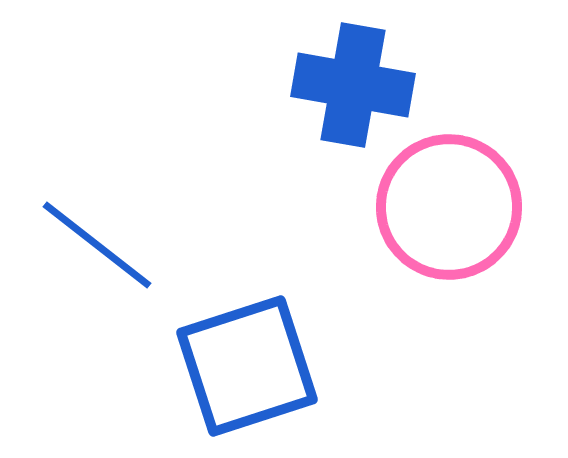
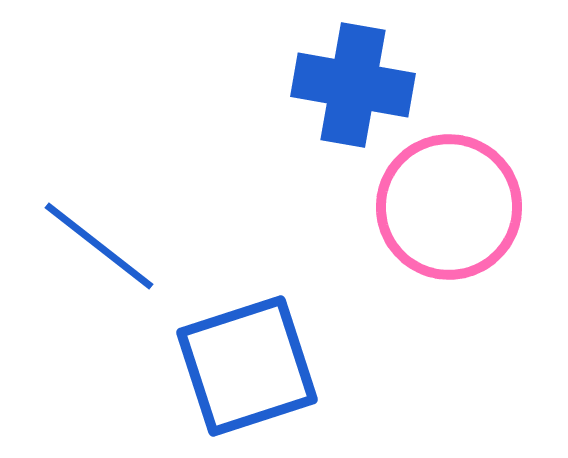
blue line: moved 2 px right, 1 px down
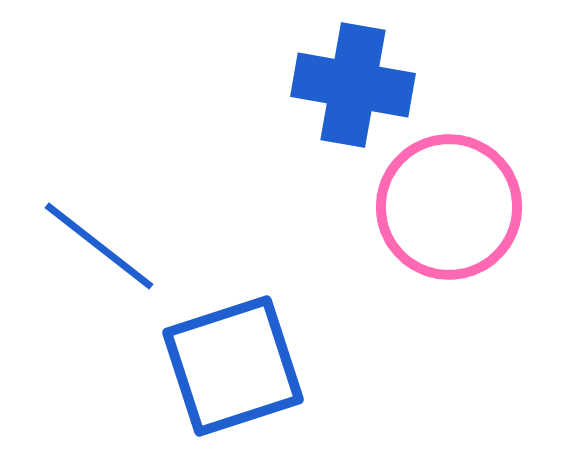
blue square: moved 14 px left
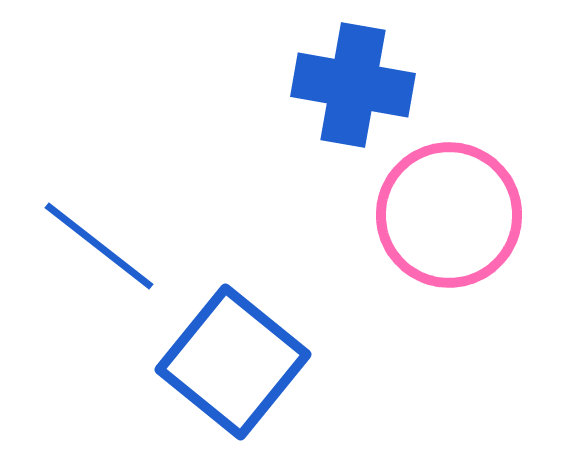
pink circle: moved 8 px down
blue square: moved 4 px up; rotated 33 degrees counterclockwise
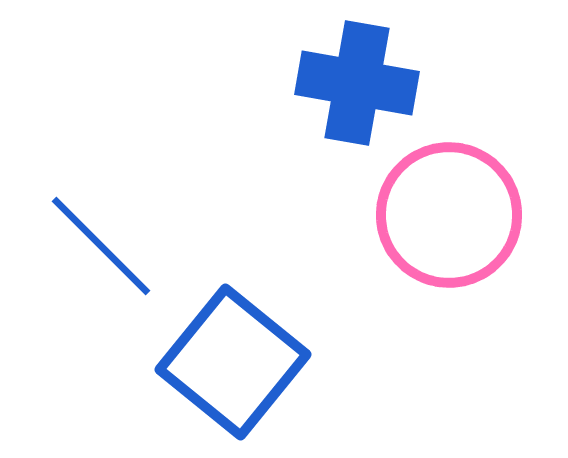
blue cross: moved 4 px right, 2 px up
blue line: moved 2 px right; rotated 7 degrees clockwise
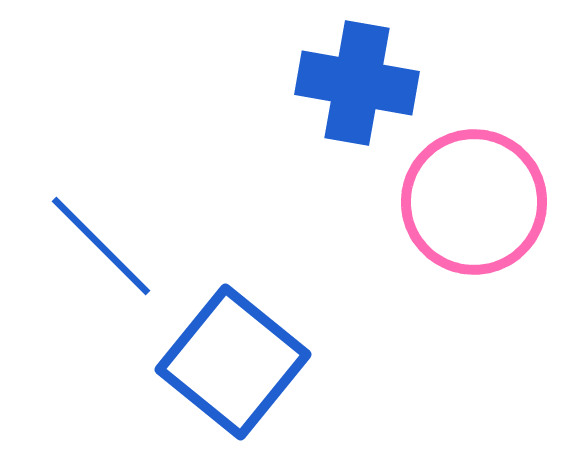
pink circle: moved 25 px right, 13 px up
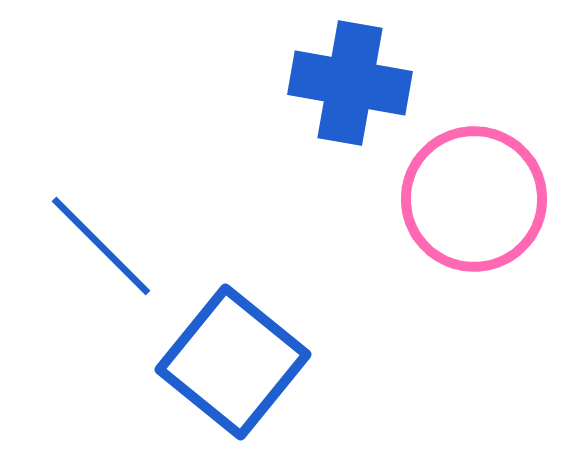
blue cross: moved 7 px left
pink circle: moved 3 px up
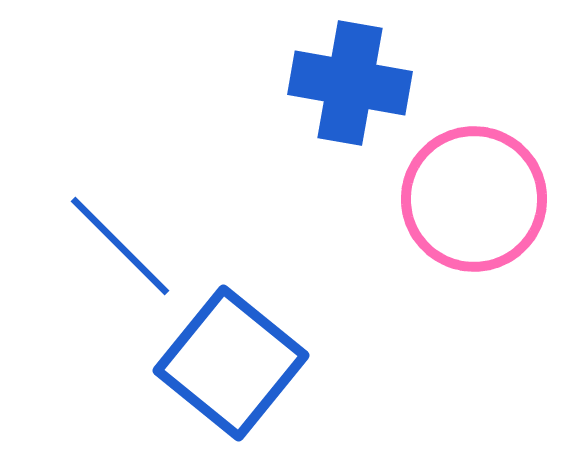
blue line: moved 19 px right
blue square: moved 2 px left, 1 px down
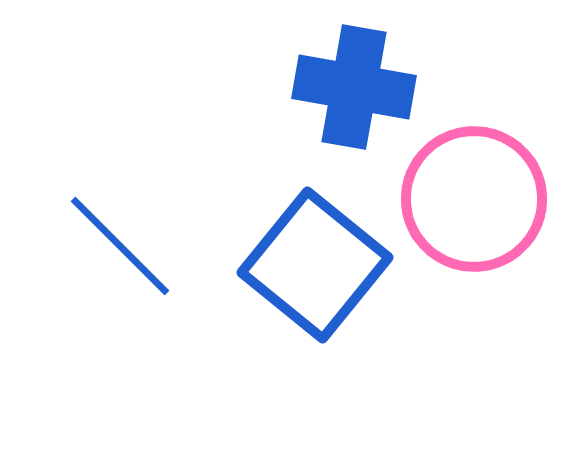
blue cross: moved 4 px right, 4 px down
blue square: moved 84 px right, 98 px up
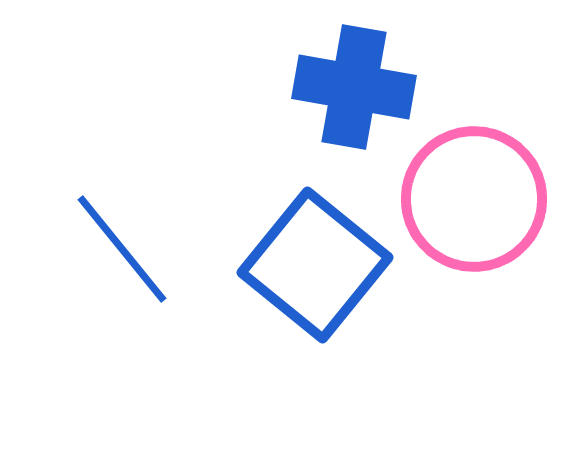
blue line: moved 2 px right, 3 px down; rotated 6 degrees clockwise
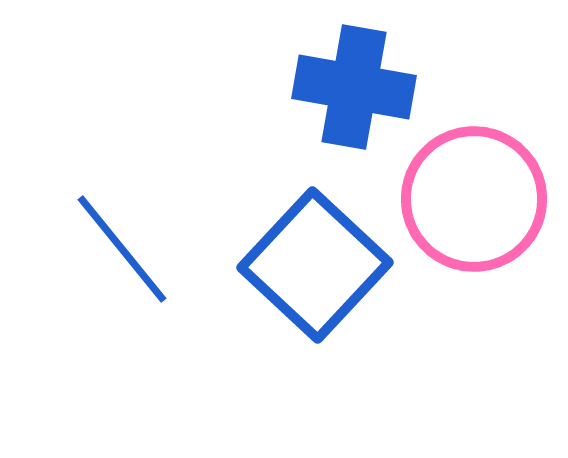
blue square: rotated 4 degrees clockwise
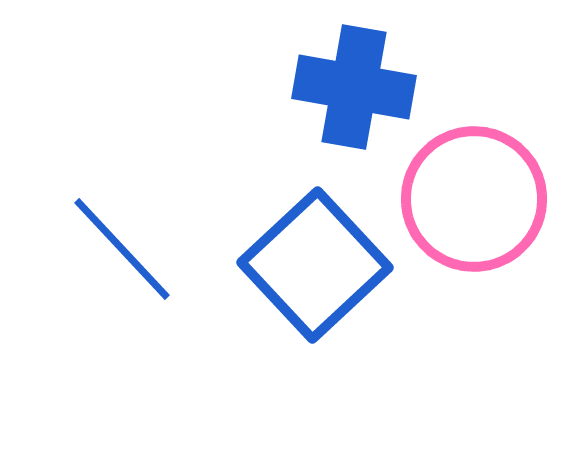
blue line: rotated 4 degrees counterclockwise
blue square: rotated 4 degrees clockwise
